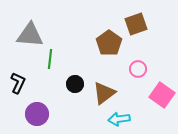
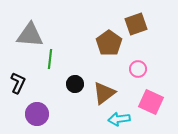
pink square: moved 11 px left, 7 px down; rotated 10 degrees counterclockwise
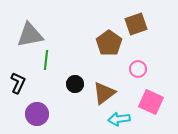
gray triangle: rotated 16 degrees counterclockwise
green line: moved 4 px left, 1 px down
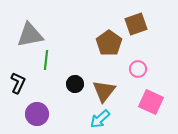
brown triangle: moved 2 px up; rotated 15 degrees counterclockwise
cyan arrow: moved 19 px left; rotated 35 degrees counterclockwise
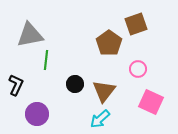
black L-shape: moved 2 px left, 2 px down
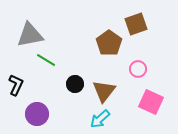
green line: rotated 66 degrees counterclockwise
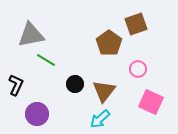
gray triangle: moved 1 px right
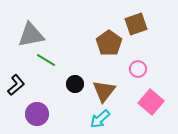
black L-shape: rotated 25 degrees clockwise
pink square: rotated 15 degrees clockwise
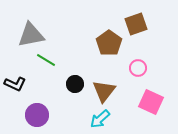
pink circle: moved 1 px up
black L-shape: moved 1 px left, 1 px up; rotated 65 degrees clockwise
pink square: rotated 15 degrees counterclockwise
purple circle: moved 1 px down
